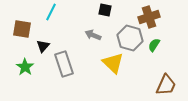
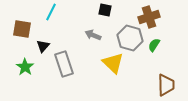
brown trapezoid: rotated 25 degrees counterclockwise
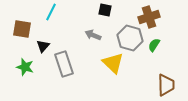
green star: rotated 18 degrees counterclockwise
